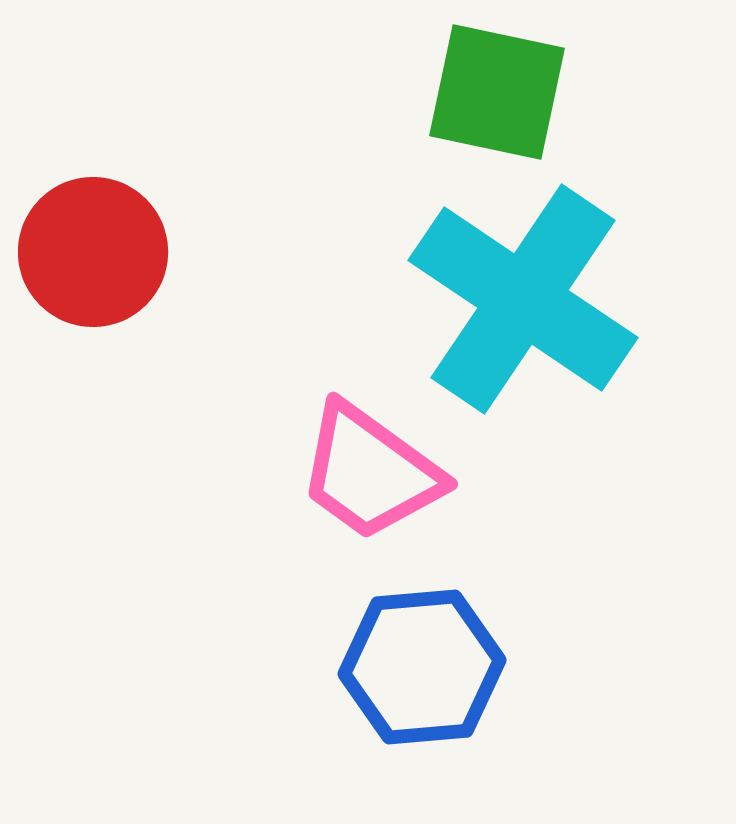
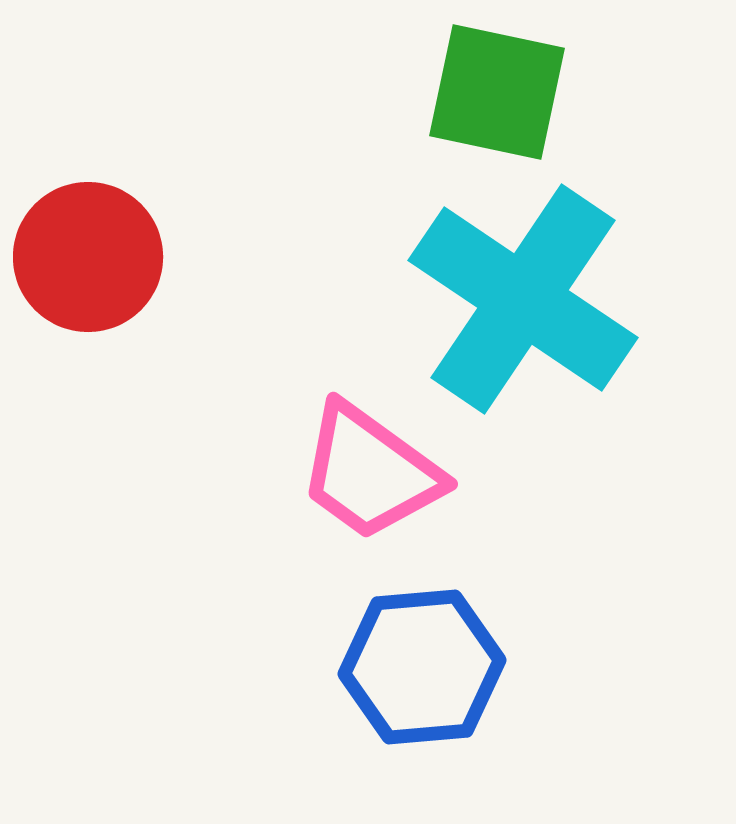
red circle: moved 5 px left, 5 px down
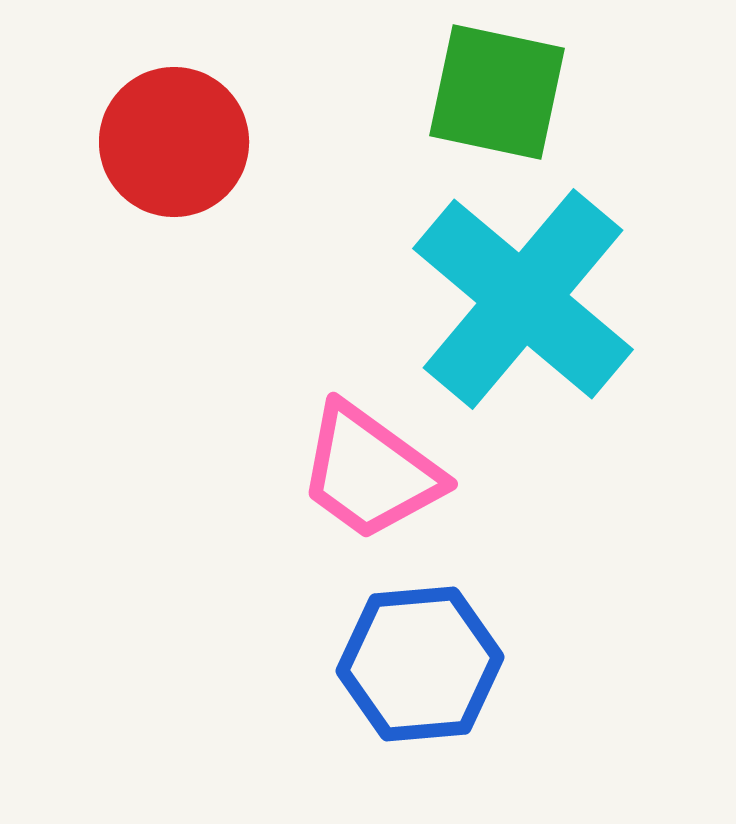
red circle: moved 86 px right, 115 px up
cyan cross: rotated 6 degrees clockwise
blue hexagon: moved 2 px left, 3 px up
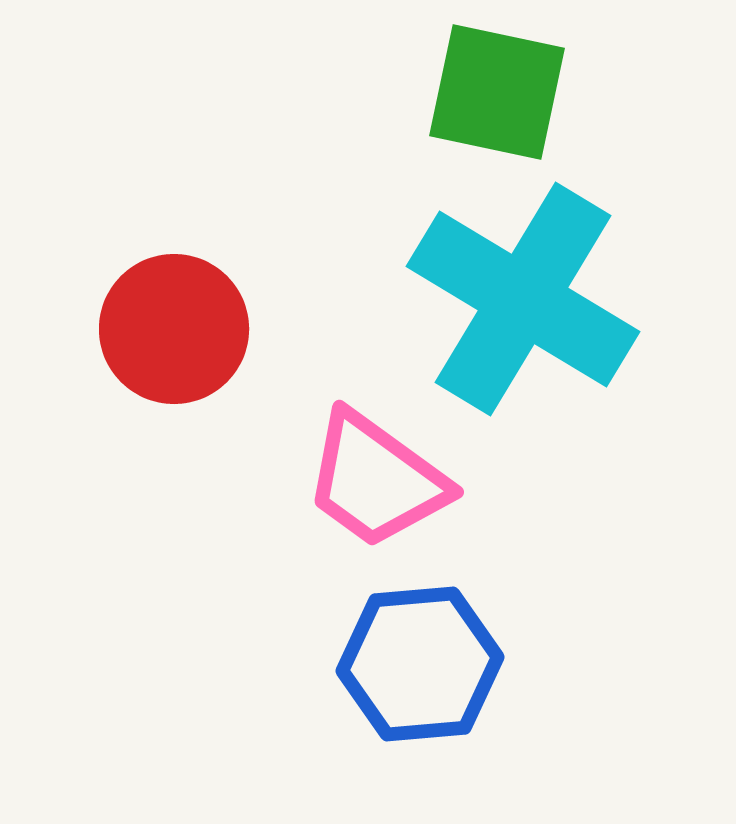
red circle: moved 187 px down
cyan cross: rotated 9 degrees counterclockwise
pink trapezoid: moved 6 px right, 8 px down
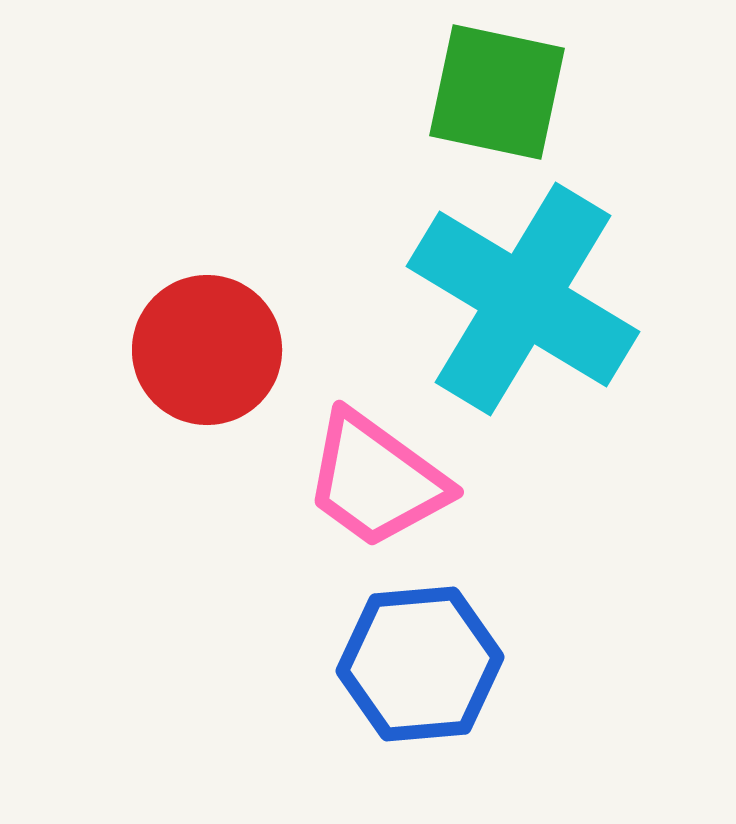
red circle: moved 33 px right, 21 px down
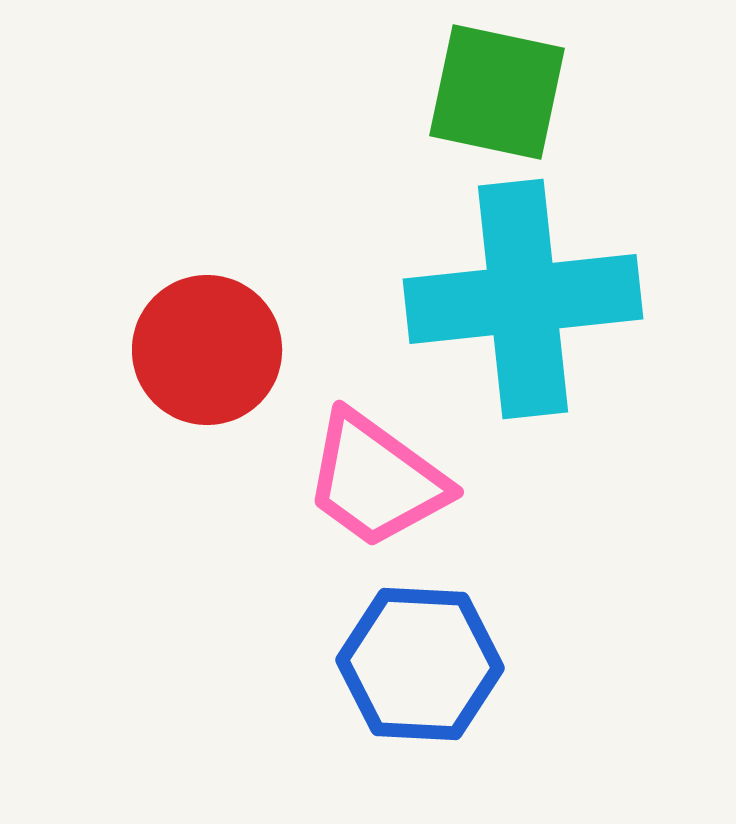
cyan cross: rotated 37 degrees counterclockwise
blue hexagon: rotated 8 degrees clockwise
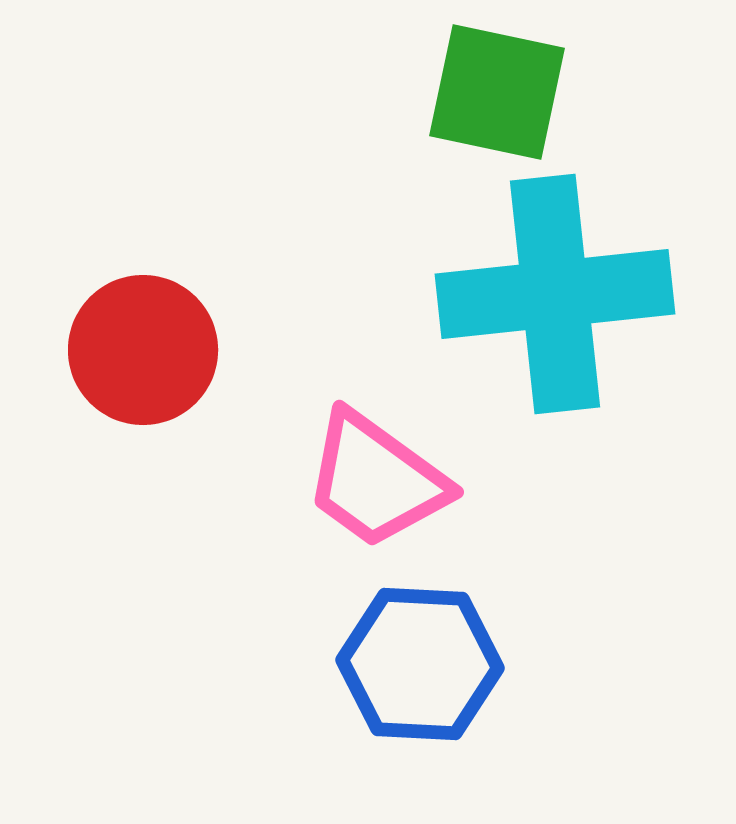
cyan cross: moved 32 px right, 5 px up
red circle: moved 64 px left
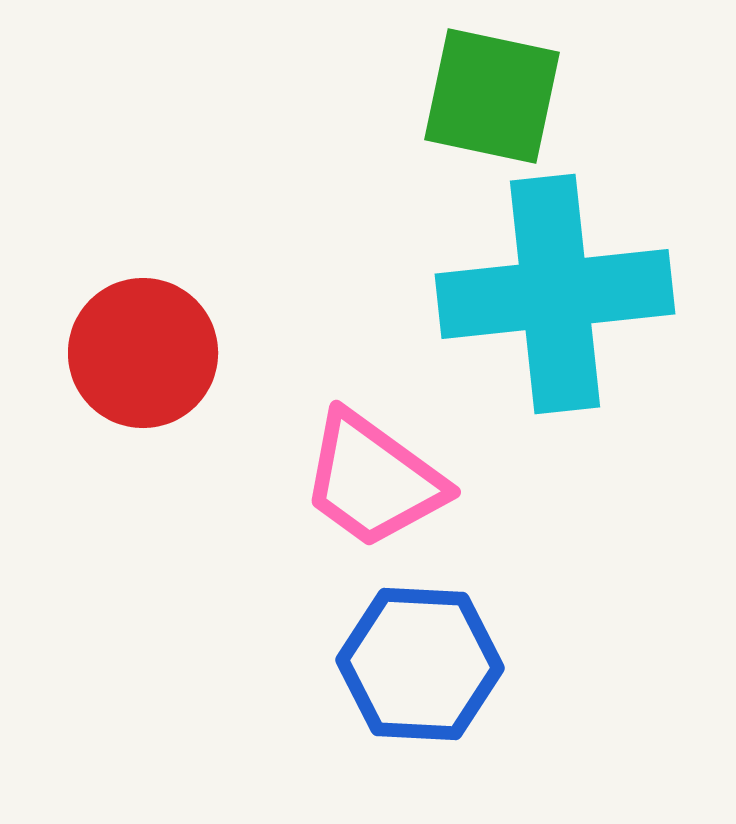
green square: moved 5 px left, 4 px down
red circle: moved 3 px down
pink trapezoid: moved 3 px left
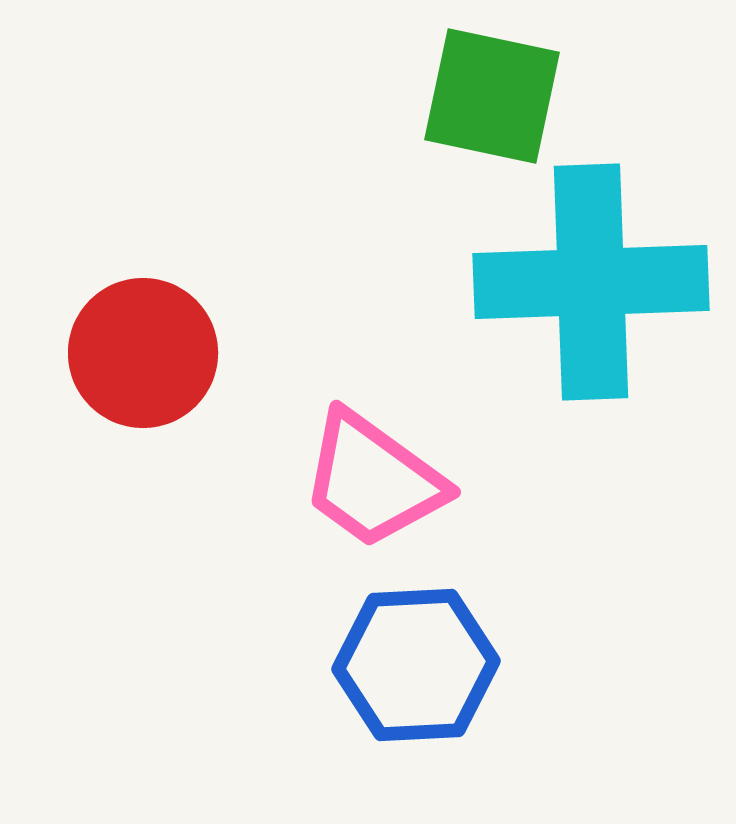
cyan cross: moved 36 px right, 12 px up; rotated 4 degrees clockwise
blue hexagon: moved 4 px left, 1 px down; rotated 6 degrees counterclockwise
